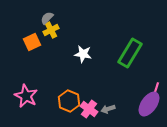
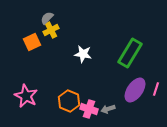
purple ellipse: moved 14 px left, 14 px up
pink cross: rotated 18 degrees counterclockwise
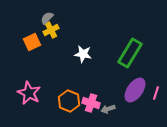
pink line: moved 4 px down
pink star: moved 3 px right, 3 px up
pink cross: moved 2 px right, 6 px up
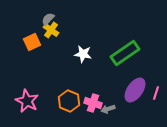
gray semicircle: moved 1 px right, 1 px down
yellow cross: rotated 28 degrees counterclockwise
green rectangle: moved 5 px left; rotated 24 degrees clockwise
pink star: moved 2 px left, 8 px down
pink cross: moved 2 px right
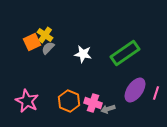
gray semicircle: moved 29 px down
yellow cross: moved 6 px left, 5 px down
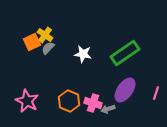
purple ellipse: moved 10 px left
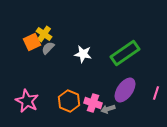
yellow cross: moved 1 px left, 1 px up
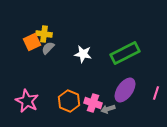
yellow cross: rotated 28 degrees counterclockwise
green rectangle: rotated 8 degrees clockwise
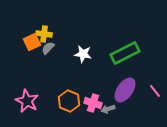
pink line: moved 1 px left, 2 px up; rotated 56 degrees counterclockwise
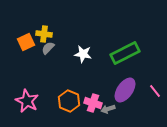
orange square: moved 6 px left
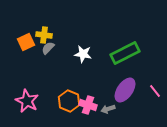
yellow cross: moved 1 px down
pink cross: moved 5 px left, 2 px down
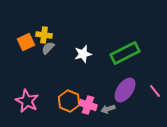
white star: rotated 24 degrees counterclockwise
